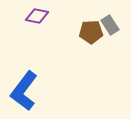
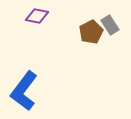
brown pentagon: rotated 25 degrees counterclockwise
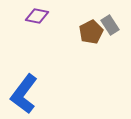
blue L-shape: moved 3 px down
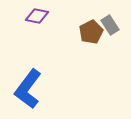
blue L-shape: moved 4 px right, 5 px up
